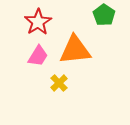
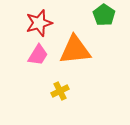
red star: moved 1 px right, 1 px down; rotated 16 degrees clockwise
pink trapezoid: moved 1 px up
yellow cross: moved 1 px right, 8 px down; rotated 18 degrees clockwise
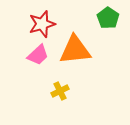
green pentagon: moved 4 px right, 3 px down
red star: moved 3 px right, 1 px down
pink trapezoid: rotated 15 degrees clockwise
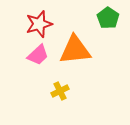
red star: moved 3 px left
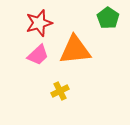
red star: moved 1 px up
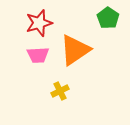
orange triangle: rotated 28 degrees counterclockwise
pink trapezoid: rotated 40 degrees clockwise
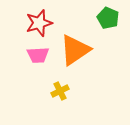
green pentagon: rotated 10 degrees counterclockwise
